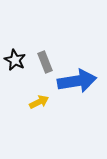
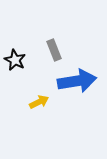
gray rectangle: moved 9 px right, 12 px up
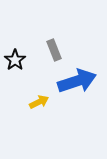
black star: rotated 10 degrees clockwise
blue arrow: rotated 9 degrees counterclockwise
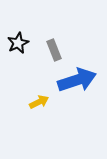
black star: moved 3 px right, 17 px up; rotated 10 degrees clockwise
blue arrow: moved 1 px up
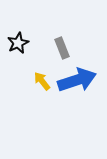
gray rectangle: moved 8 px right, 2 px up
yellow arrow: moved 3 px right, 21 px up; rotated 102 degrees counterclockwise
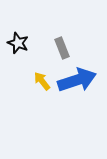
black star: rotated 25 degrees counterclockwise
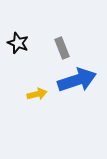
yellow arrow: moved 5 px left, 13 px down; rotated 114 degrees clockwise
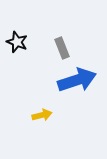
black star: moved 1 px left, 1 px up
yellow arrow: moved 5 px right, 21 px down
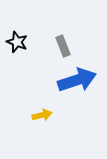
gray rectangle: moved 1 px right, 2 px up
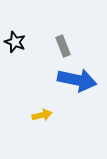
black star: moved 2 px left
blue arrow: rotated 30 degrees clockwise
